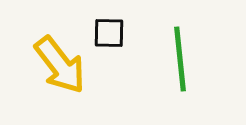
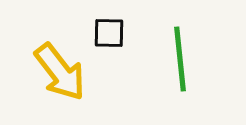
yellow arrow: moved 7 px down
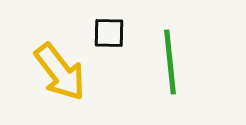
green line: moved 10 px left, 3 px down
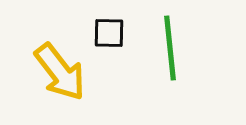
green line: moved 14 px up
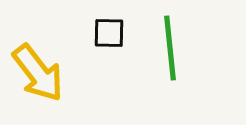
yellow arrow: moved 22 px left, 1 px down
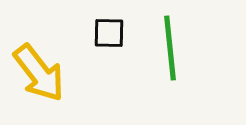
yellow arrow: moved 1 px right
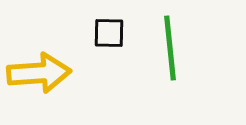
yellow arrow: rotated 56 degrees counterclockwise
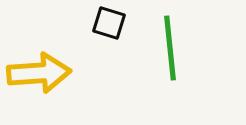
black square: moved 10 px up; rotated 16 degrees clockwise
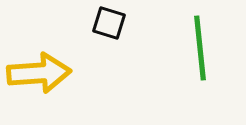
green line: moved 30 px right
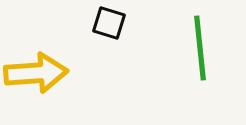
yellow arrow: moved 3 px left
